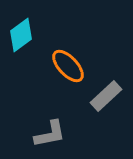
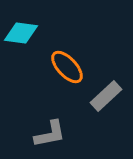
cyan diamond: moved 2 px up; rotated 44 degrees clockwise
orange ellipse: moved 1 px left, 1 px down
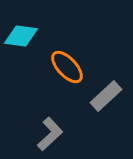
cyan diamond: moved 3 px down
gray L-shape: rotated 32 degrees counterclockwise
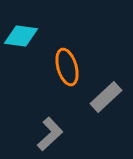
orange ellipse: rotated 27 degrees clockwise
gray rectangle: moved 1 px down
